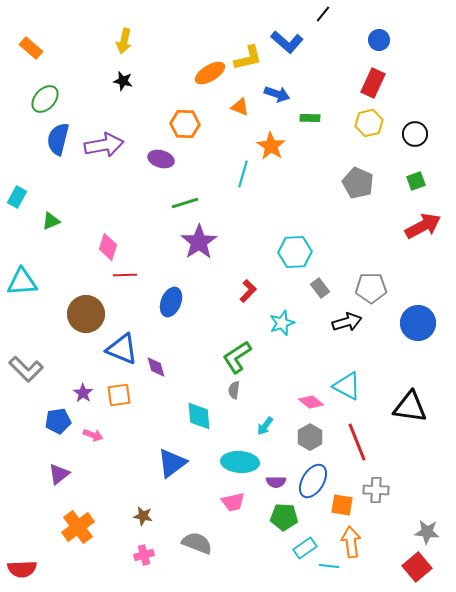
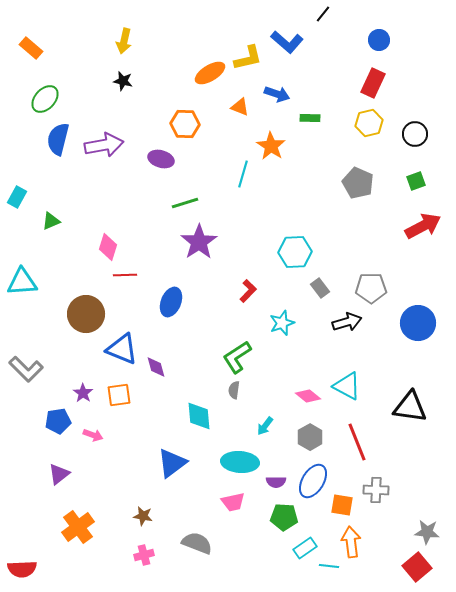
pink diamond at (311, 402): moved 3 px left, 6 px up
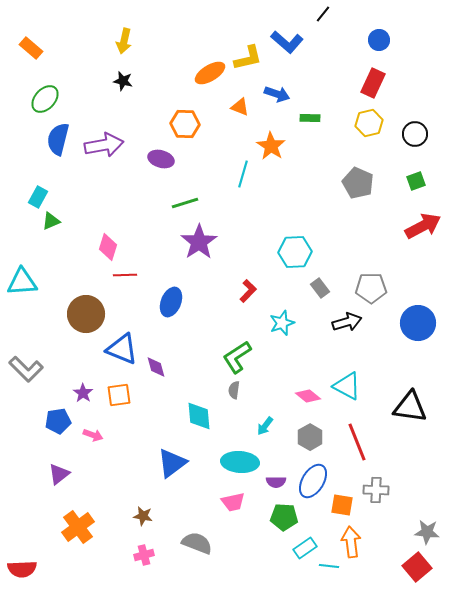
cyan rectangle at (17, 197): moved 21 px right
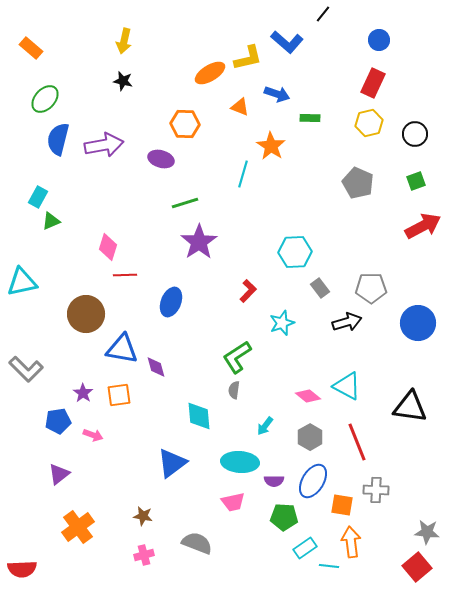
cyan triangle at (22, 282): rotated 8 degrees counterclockwise
blue triangle at (122, 349): rotated 12 degrees counterclockwise
purple semicircle at (276, 482): moved 2 px left, 1 px up
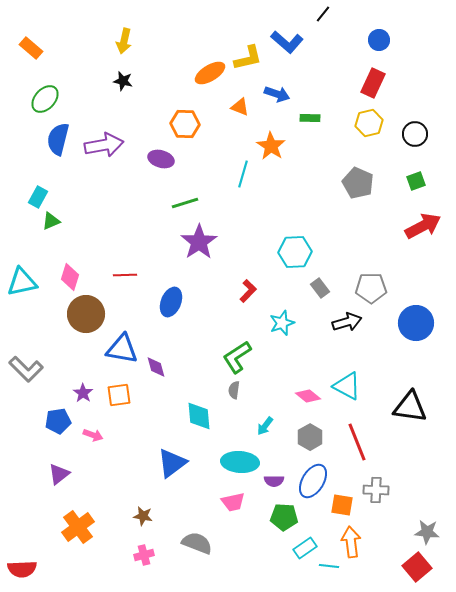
pink diamond at (108, 247): moved 38 px left, 30 px down
blue circle at (418, 323): moved 2 px left
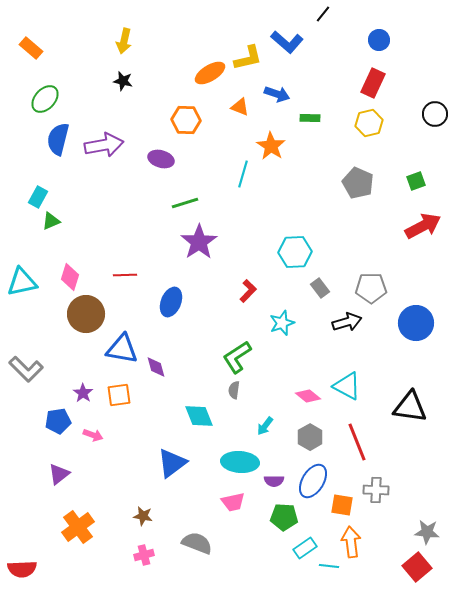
orange hexagon at (185, 124): moved 1 px right, 4 px up
black circle at (415, 134): moved 20 px right, 20 px up
cyan diamond at (199, 416): rotated 16 degrees counterclockwise
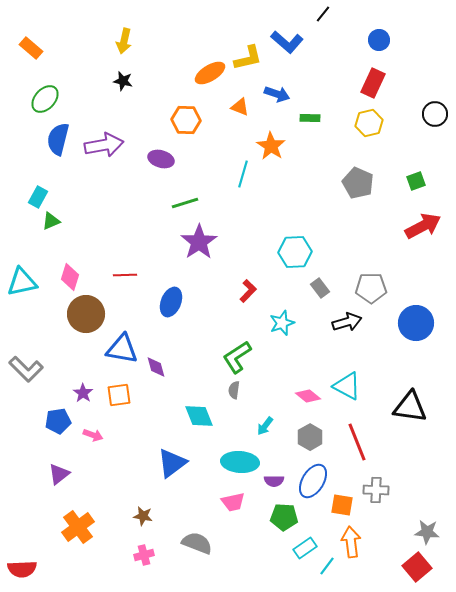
cyan line at (329, 566): moved 2 px left; rotated 60 degrees counterclockwise
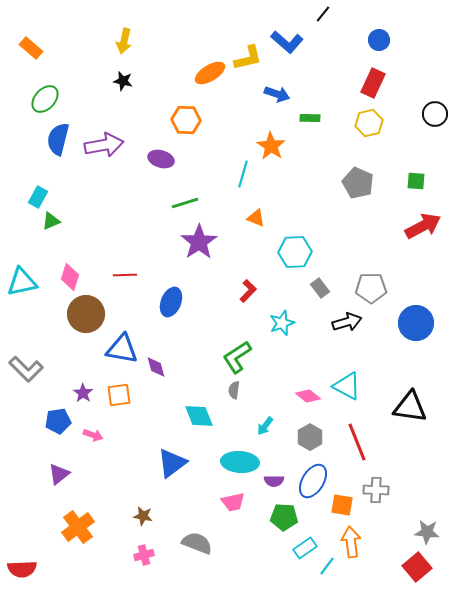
orange triangle at (240, 107): moved 16 px right, 111 px down
green square at (416, 181): rotated 24 degrees clockwise
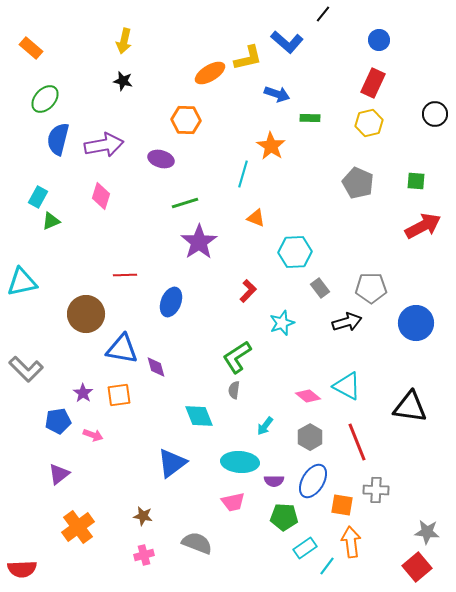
pink diamond at (70, 277): moved 31 px right, 81 px up
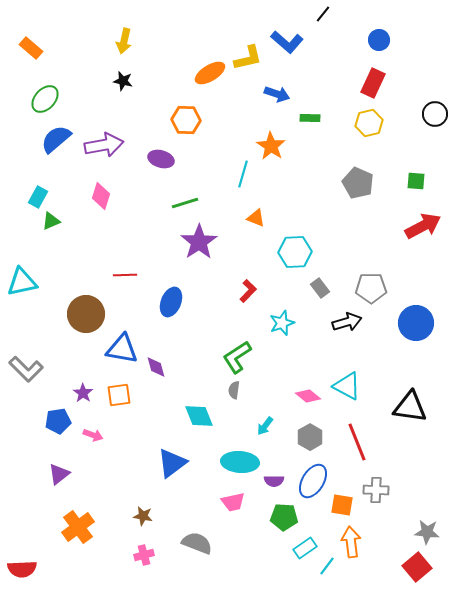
blue semicircle at (58, 139): moved 2 px left; rotated 36 degrees clockwise
